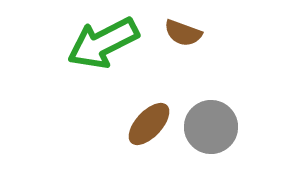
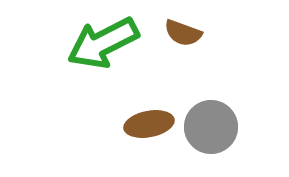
brown ellipse: rotated 36 degrees clockwise
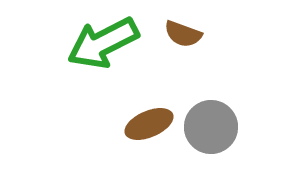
brown semicircle: moved 1 px down
brown ellipse: rotated 12 degrees counterclockwise
